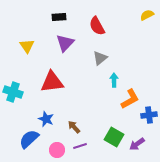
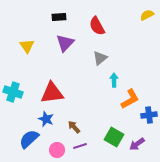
red triangle: moved 11 px down
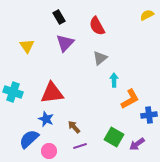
black rectangle: rotated 64 degrees clockwise
pink circle: moved 8 px left, 1 px down
